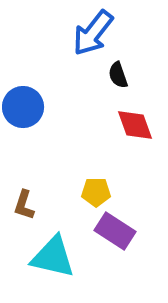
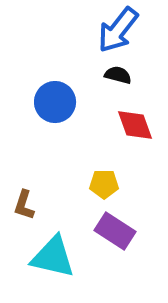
blue arrow: moved 25 px right, 3 px up
black semicircle: rotated 124 degrees clockwise
blue circle: moved 32 px right, 5 px up
yellow pentagon: moved 8 px right, 8 px up
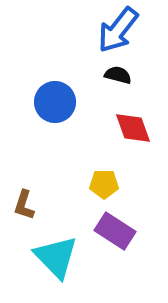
red diamond: moved 2 px left, 3 px down
cyan triangle: moved 3 px right; rotated 33 degrees clockwise
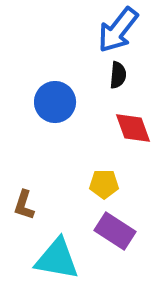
black semicircle: rotated 80 degrees clockwise
cyan triangle: moved 1 px right, 2 px down; rotated 36 degrees counterclockwise
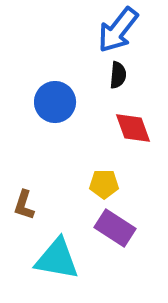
purple rectangle: moved 3 px up
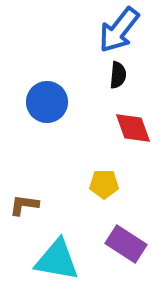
blue arrow: moved 1 px right
blue circle: moved 8 px left
brown L-shape: rotated 80 degrees clockwise
purple rectangle: moved 11 px right, 16 px down
cyan triangle: moved 1 px down
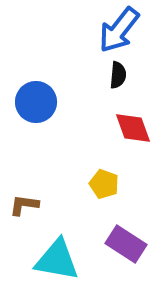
blue circle: moved 11 px left
yellow pentagon: rotated 20 degrees clockwise
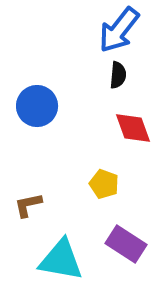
blue circle: moved 1 px right, 4 px down
brown L-shape: moved 4 px right; rotated 20 degrees counterclockwise
cyan triangle: moved 4 px right
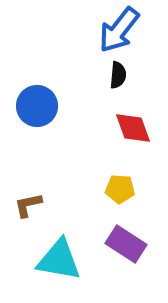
yellow pentagon: moved 16 px right, 5 px down; rotated 16 degrees counterclockwise
cyan triangle: moved 2 px left
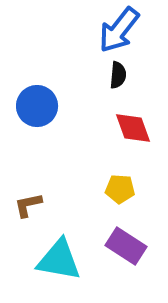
purple rectangle: moved 2 px down
